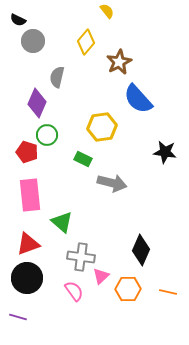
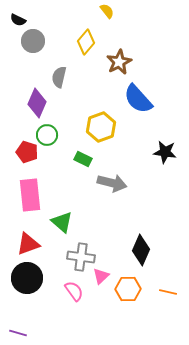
gray semicircle: moved 2 px right
yellow hexagon: moved 1 px left; rotated 12 degrees counterclockwise
purple line: moved 16 px down
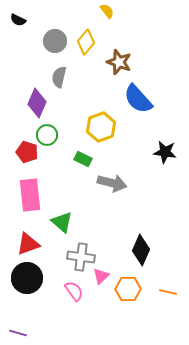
gray circle: moved 22 px right
brown star: rotated 25 degrees counterclockwise
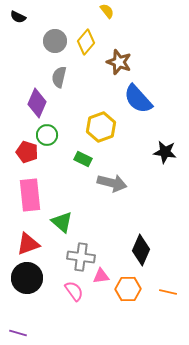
black semicircle: moved 3 px up
pink triangle: rotated 36 degrees clockwise
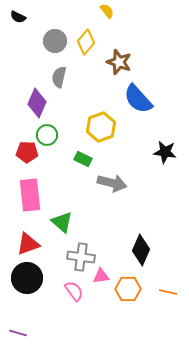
red pentagon: rotated 15 degrees counterclockwise
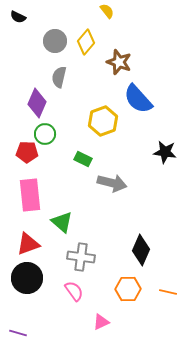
yellow hexagon: moved 2 px right, 6 px up
green circle: moved 2 px left, 1 px up
pink triangle: moved 46 px down; rotated 18 degrees counterclockwise
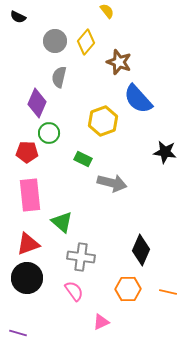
green circle: moved 4 px right, 1 px up
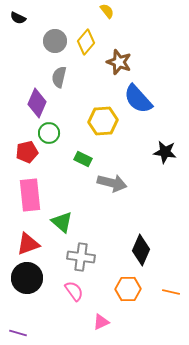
black semicircle: moved 1 px down
yellow hexagon: rotated 16 degrees clockwise
red pentagon: rotated 15 degrees counterclockwise
orange line: moved 3 px right
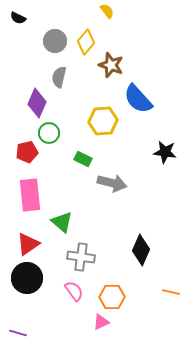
brown star: moved 8 px left, 3 px down
red triangle: rotated 15 degrees counterclockwise
orange hexagon: moved 16 px left, 8 px down
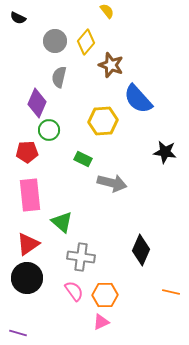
green circle: moved 3 px up
red pentagon: rotated 10 degrees clockwise
orange hexagon: moved 7 px left, 2 px up
